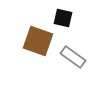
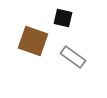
brown square: moved 5 px left
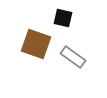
brown square: moved 3 px right, 3 px down
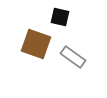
black square: moved 3 px left, 1 px up
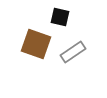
gray rectangle: moved 5 px up; rotated 70 degrees counterclockwise
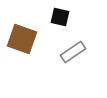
brown square: moved 14 px left, 5 px up
